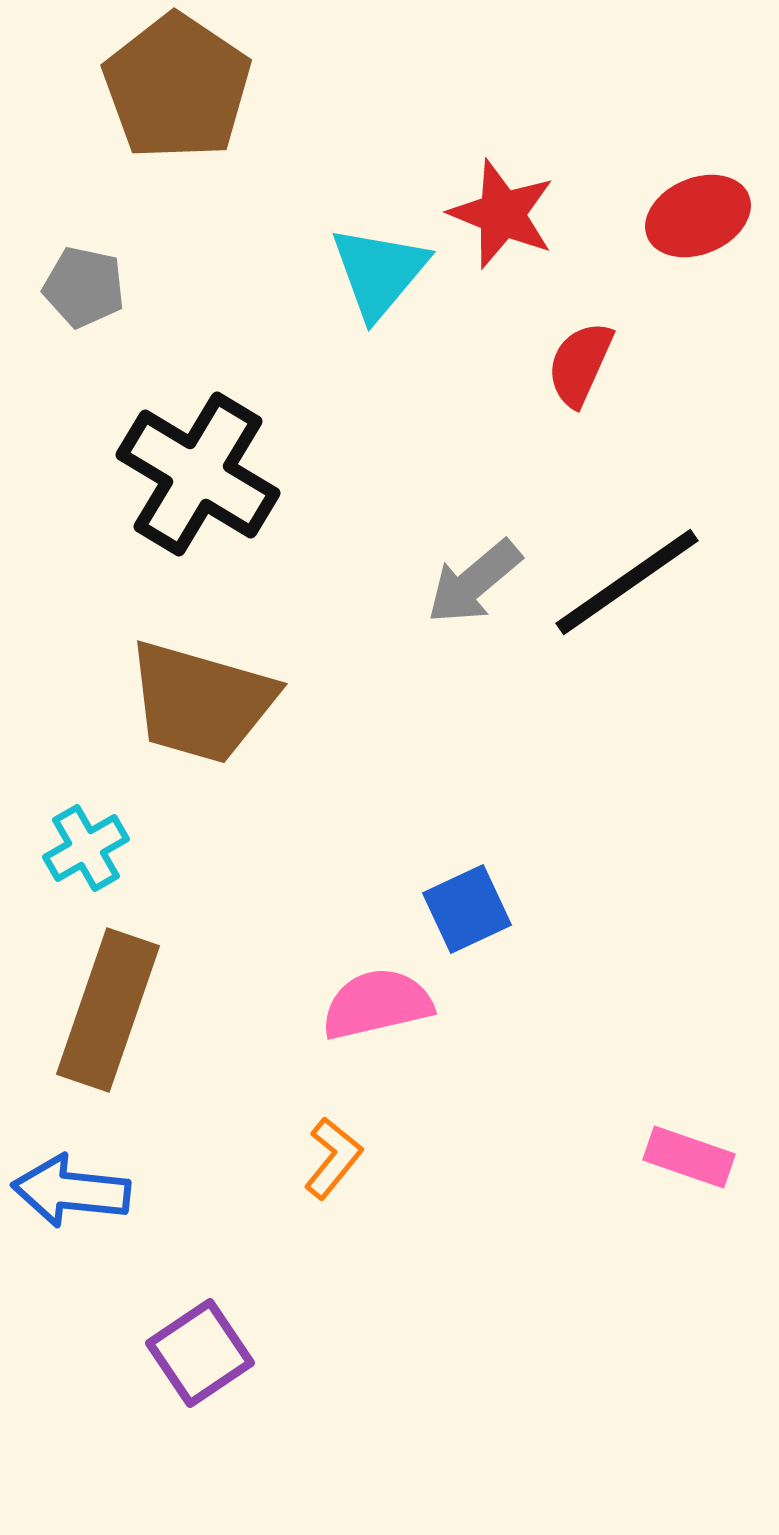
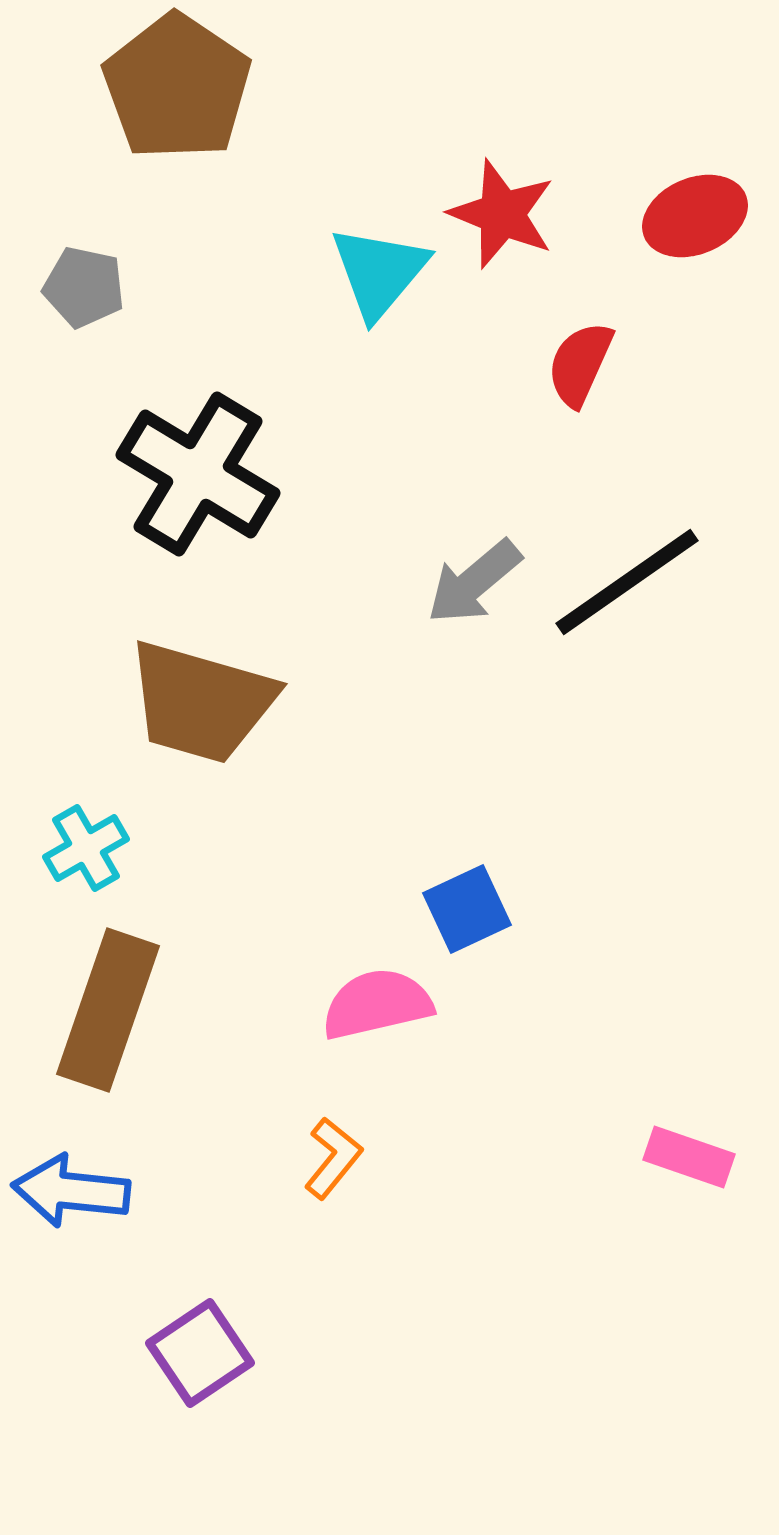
red ellipse: moved 3 px left
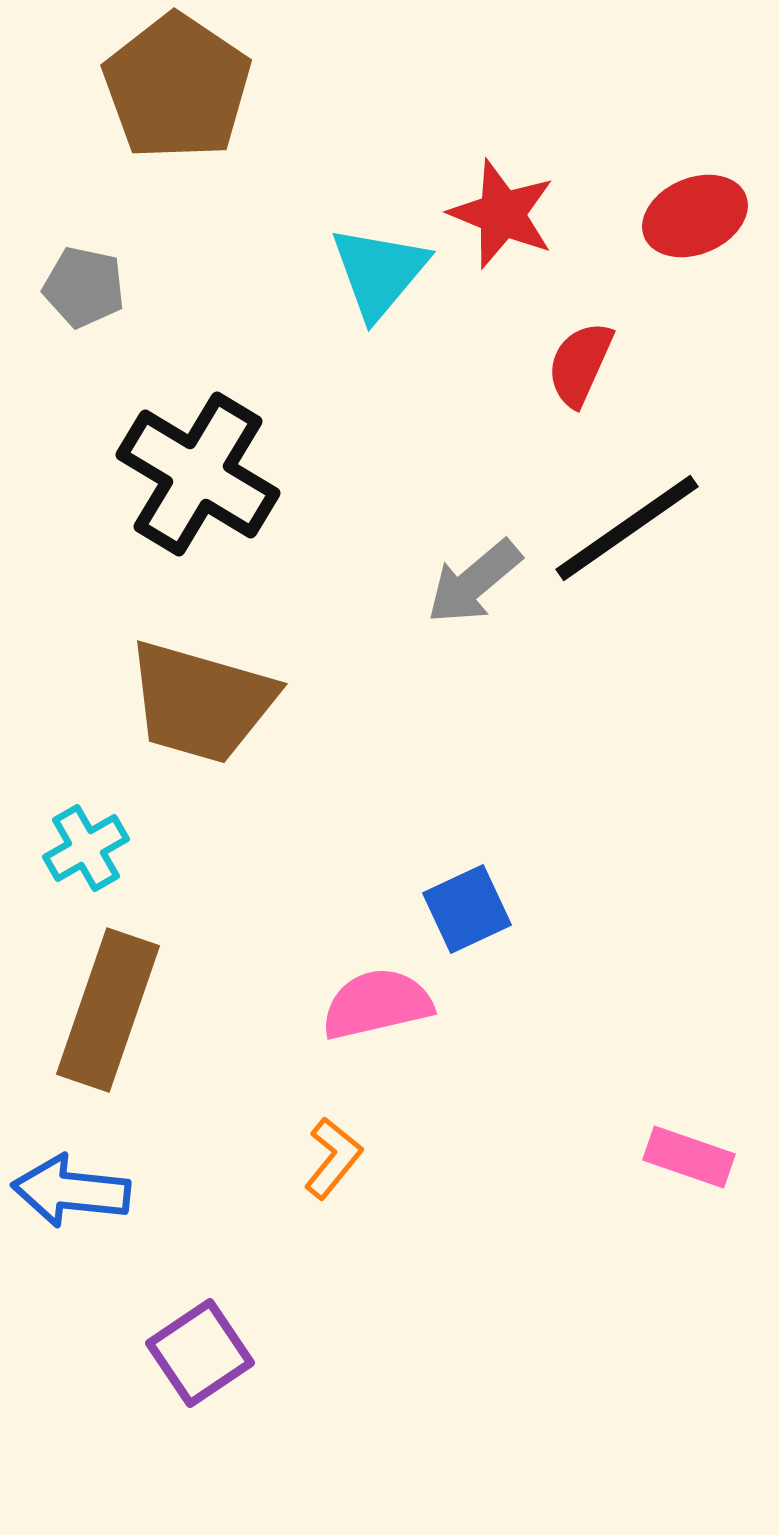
black line: moved 54 px up
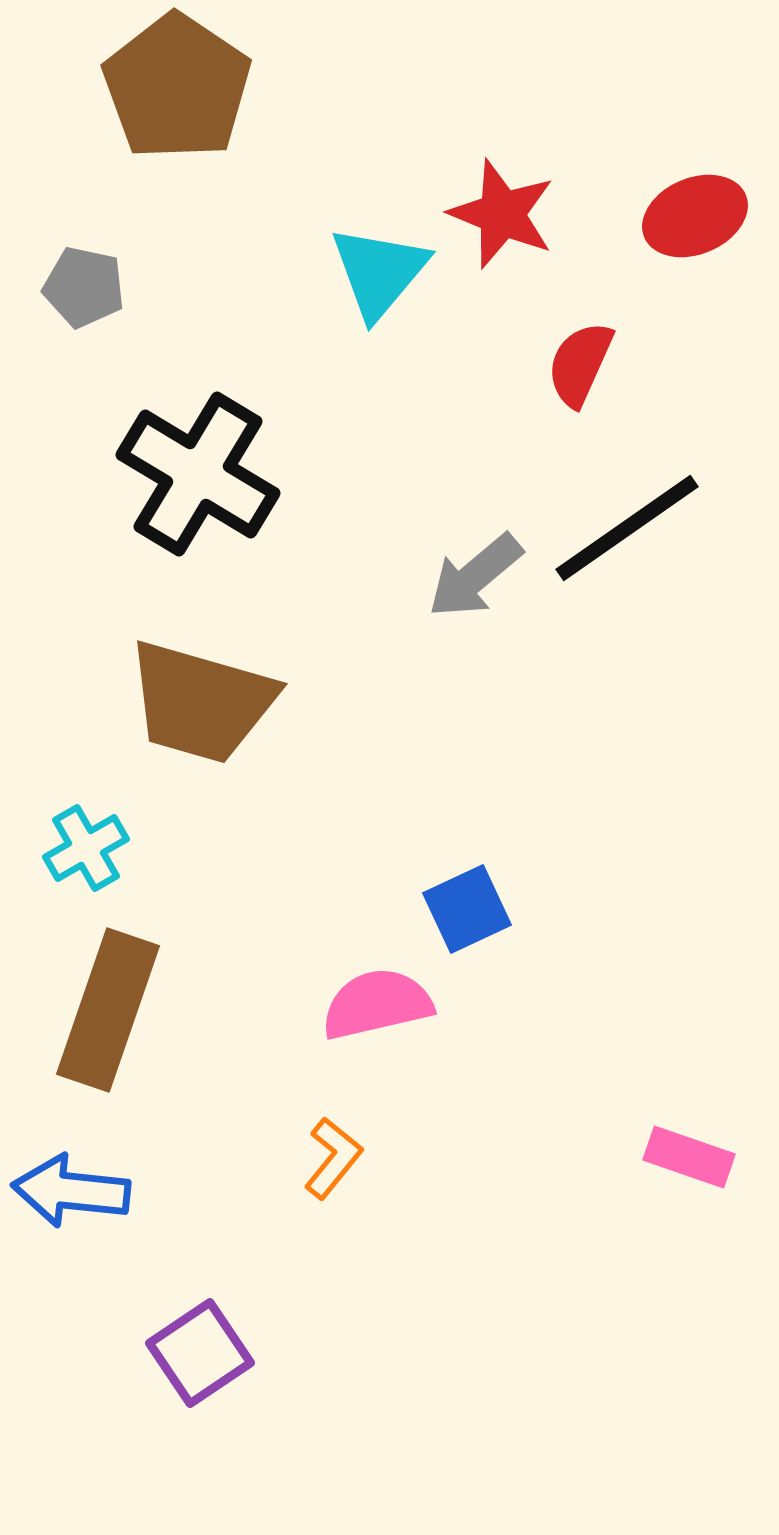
gray arrow: moved 1 px right, 6 px up
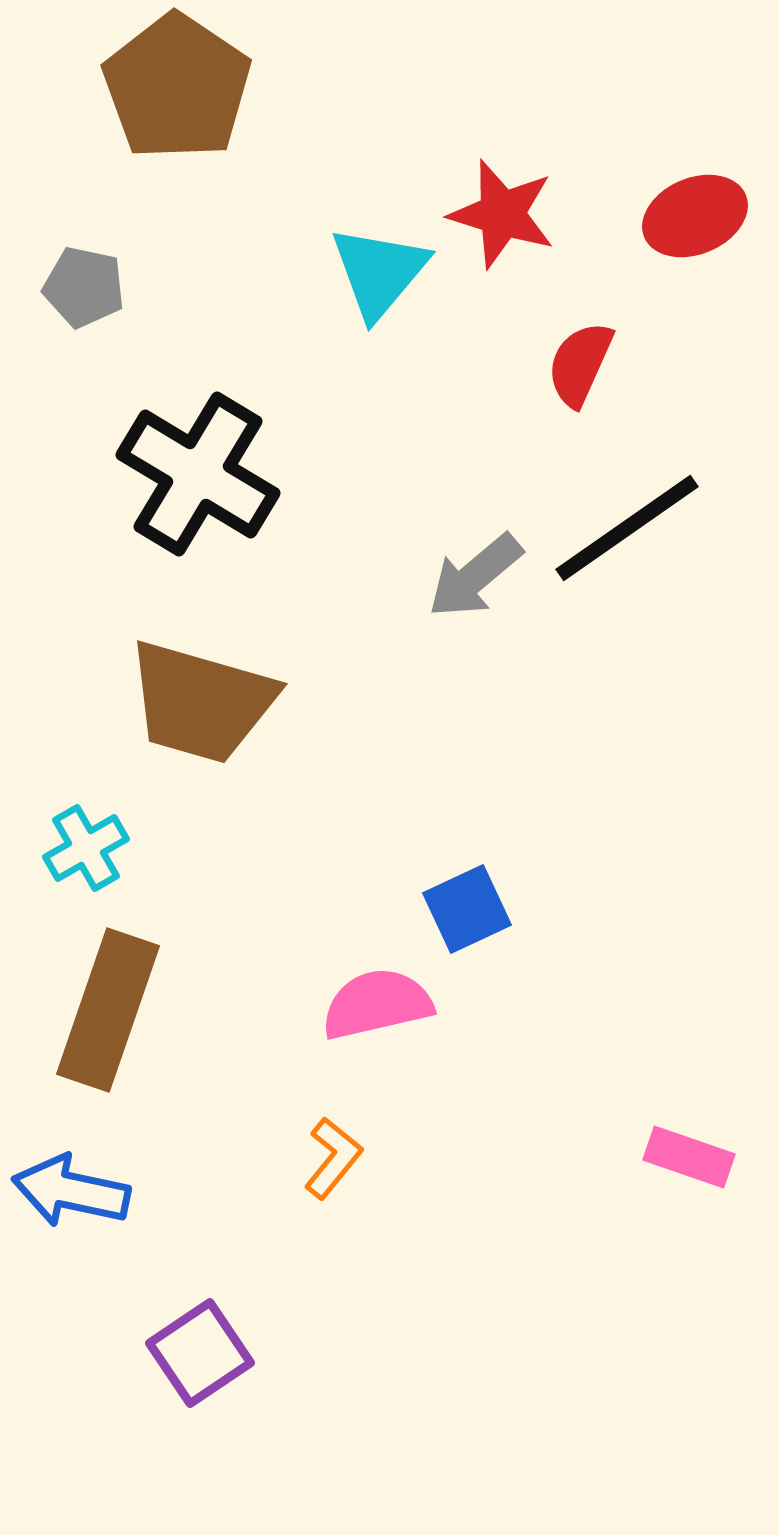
red star: rotated 5 degrees counterclockwise
blue arrow: rotated 6 degrees clockwise
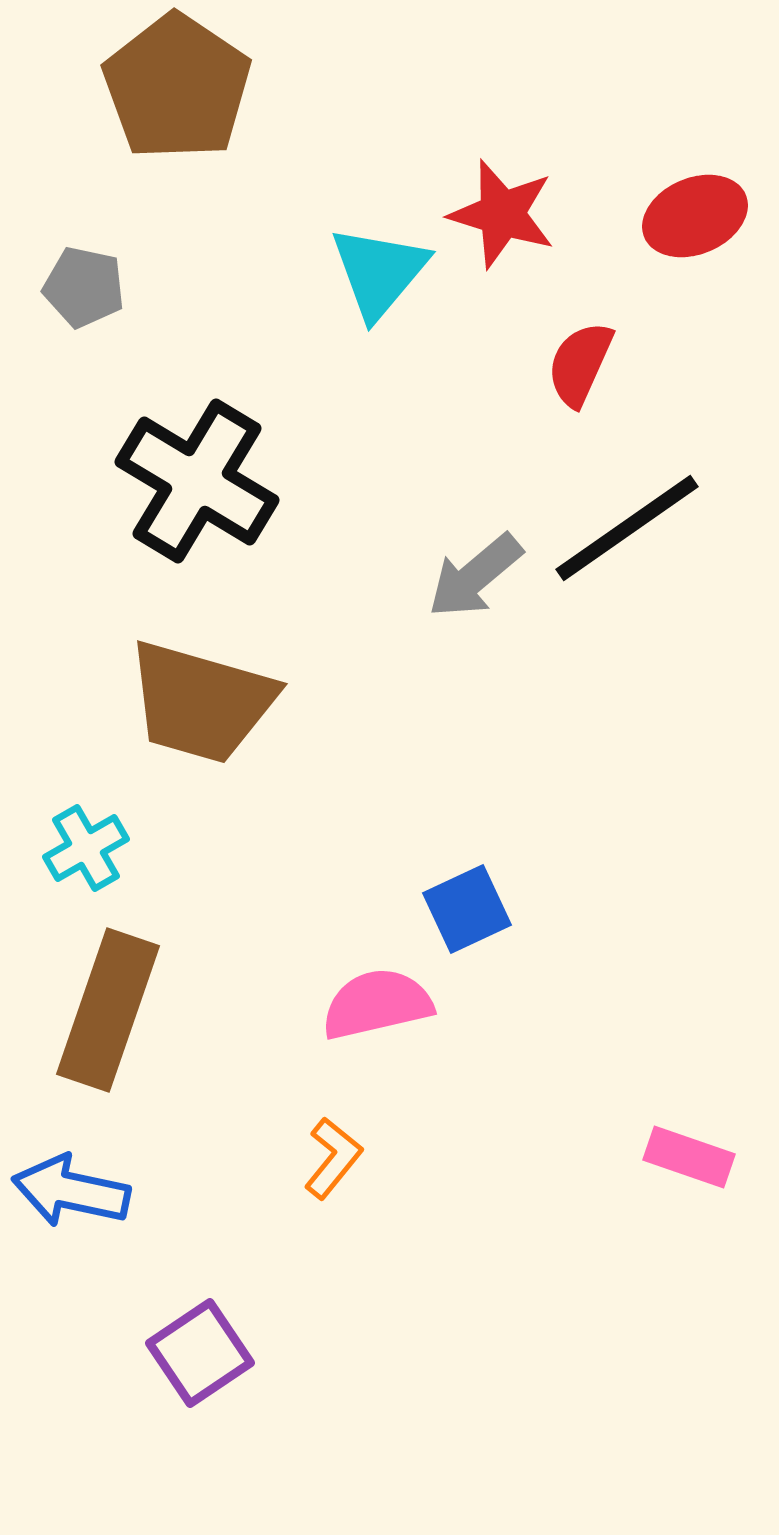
black cross: moved 1 px left, 7 px down
